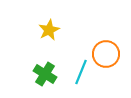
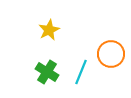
orange circle: moved 5 px right
green cross: moved 2 px right, 2 px up
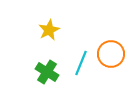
cyan line: moved 9 px up
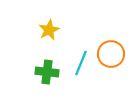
green cross: rotated 25 degrees counterclockwise
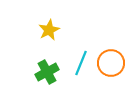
orange circle: moved 9 px down
green cross: rotated 35 degrees counterclockwise
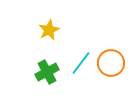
cyan line: rotated 15 degrees clockwise
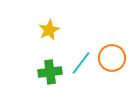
orange circle: moved 1 px right, 5 px up
green cross: moved 3 px right; rotated 20 degrees clockwise
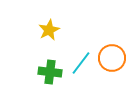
green cross: rotated 15 degrees clockwise
